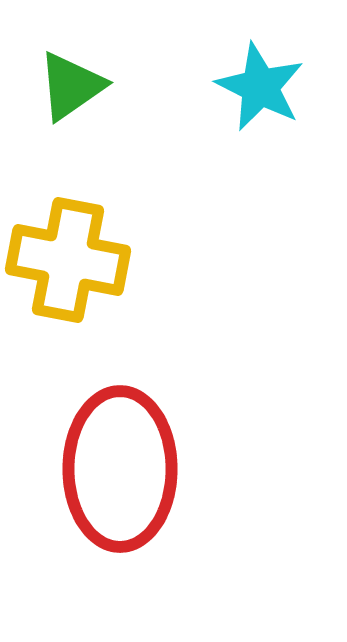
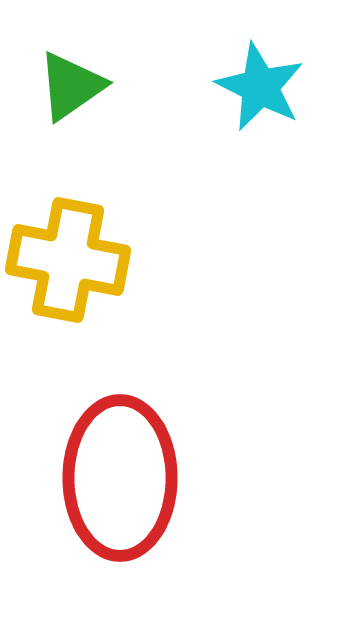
red ellipse: moved 9 px down
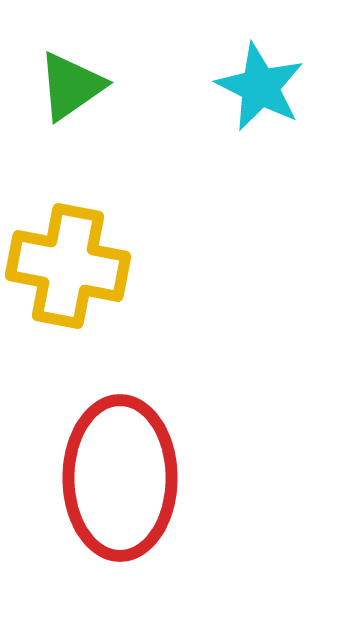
yellow cross: moved 6 px down
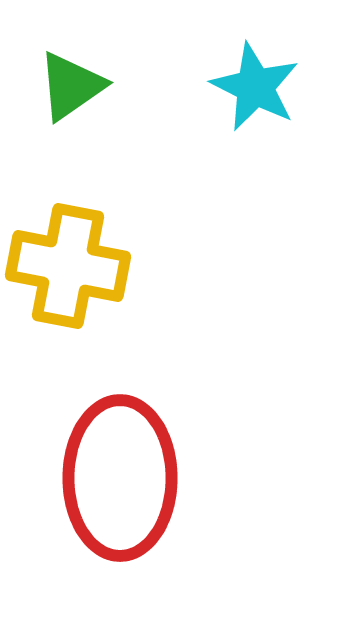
cyan star: moved 5 px left
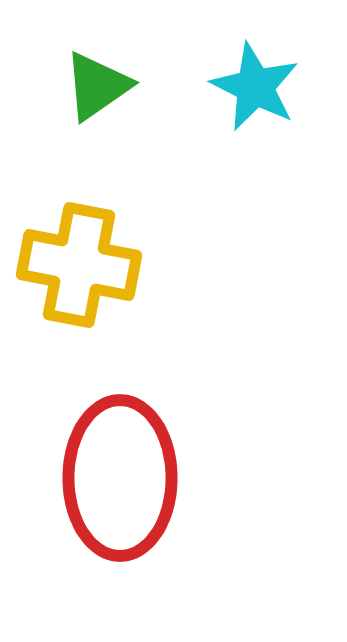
green triangle: moved 26 px right
yellow cross: moved 11 px right, 1 px up
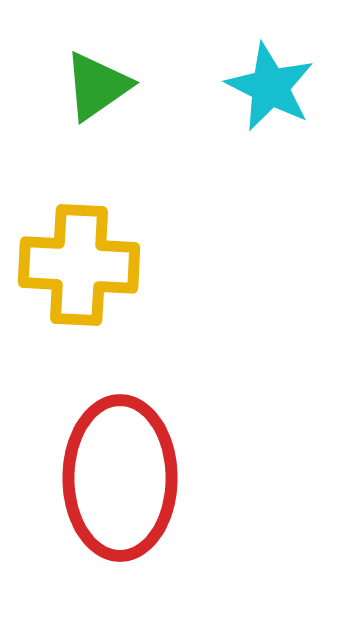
cyan star: moved 15 px right
yellow cross: rotated 8 degrees counterclockwise
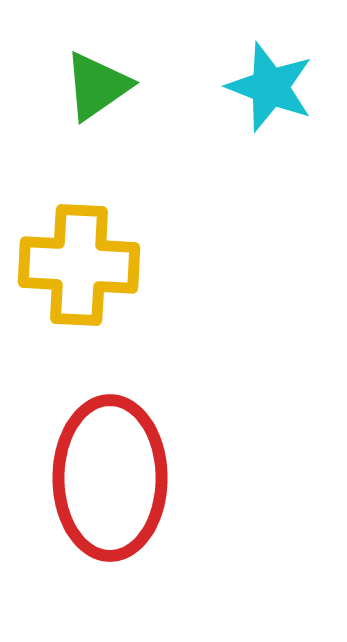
cyan star: rotated 6 degrees counterclockwise
red ellipse: moved 10 px left
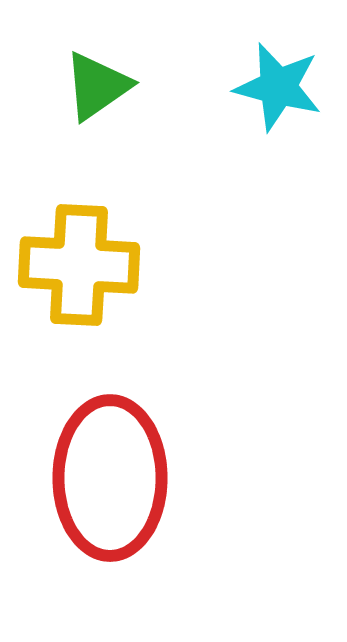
cyan star: moved 8 px right; rotated 6 degrees counterclockwise
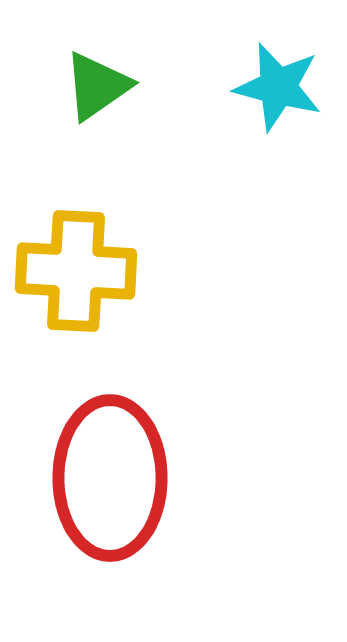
yellow cross: moved 3 px left, 6 px down
